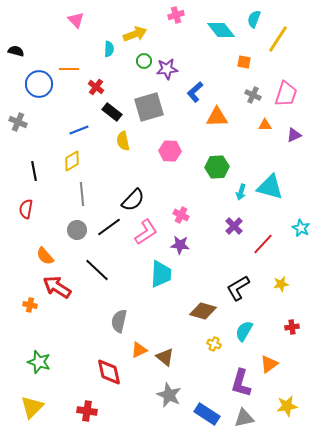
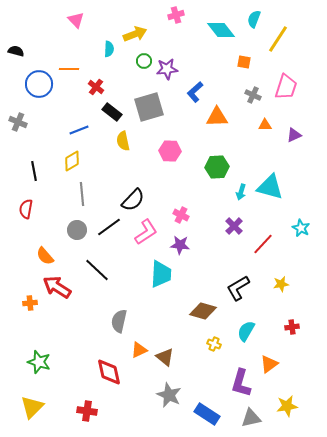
pink trapezoid at (286, 94): moved 7 px up
orange cross at (30, 305): moved 2 px up; rotated 16 degrees counterclockwise
cyan semicircle at (244, 331): moved 2 px right
gray triangle at (244, 418): moved 7 px right
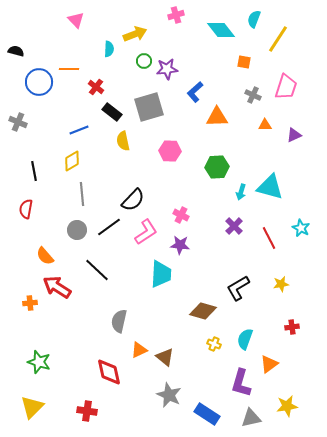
blue circle at (39, 84): moved 2 px up
red line at (263, 244): moved 6 px right, 6 px up; rotated 70 degrees counterclockwise
cyan semicircle at (246, 331): moved 1 px left, 8 px down; rotated 10 degrees counterclockwise
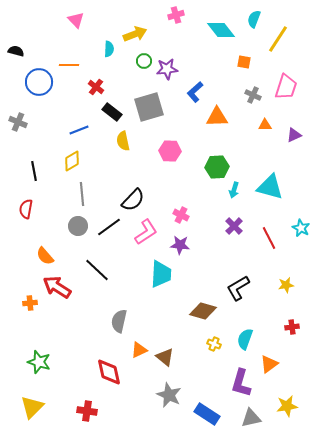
orange line at (69, 69): moved 4 px up
cyan arrow at (241, 192): moved 7 px left, 2 px up
gray circle at (77, 230): moved 1 px right, 4 px up
yellow star at (281, 284): moved 5 px right, 1 px down
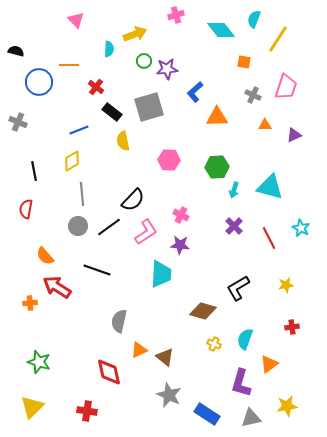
pink hexagon at (170, 151): moved 1 px left, 9 px down
black line at (97, 270): rotated 24 degrees counterclockwise
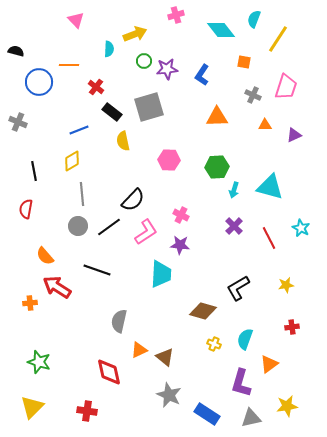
blue L-shape at (195, 92): moved 7 px right, 17 px up; rotated 15 degrees counterclockwise
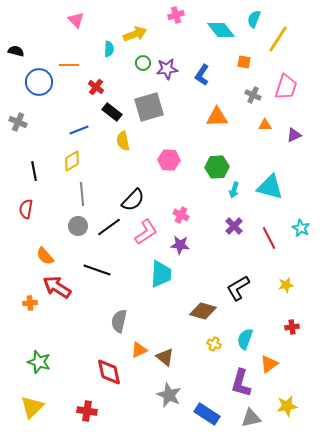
green circle at (144, 61): moved 1 px left, 2 px down
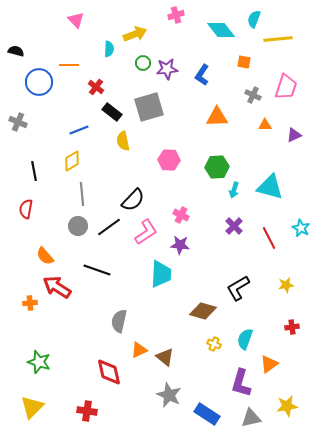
yellow line at (278, 39): rotated 52 degrees clockwise
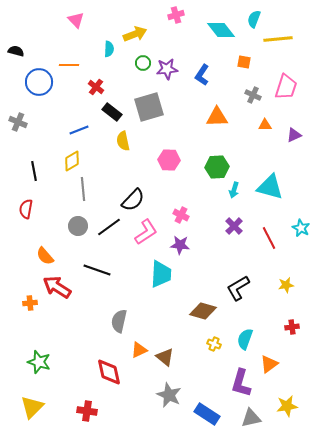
gray line at (82, 194): moved 1 px right, 5 px up
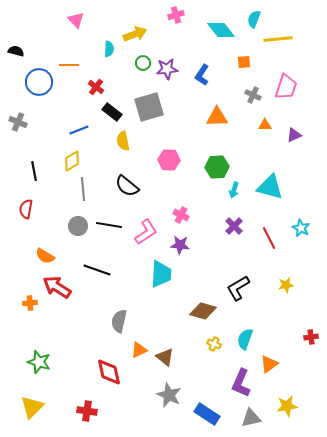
orange square at (244, 62): rotated 16 degrees counterclockwise
black semicircle at (133, 200): moved 6 px left, 14 px up; rotated 85 degrees clockwise
black line at (109, 227): moved 2 px up; rotated 45 degrees clockwise
orange semicircle at (45, 256): rotated 18 degrees counterclockwise
red cross at (292, 327): moved 19 px right, 10 px down
purple L-shape at (241, 383): rotated 8 degrees clockwise
